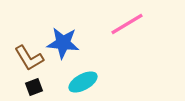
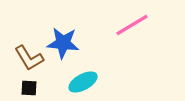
pink line: moved 5 px right, 1 px down
black square: moved 5 px left, 1 px down; rotated 24 degrees clockwise
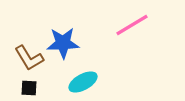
blue star: rotated 8 degrees counterclockwise
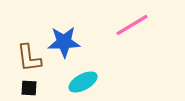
blue star: moved 1 px right, 1 px up
brown L-shape: rotated 24 degrees clockwise
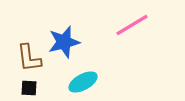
blue star: rotated 12 degrees counterclockwise
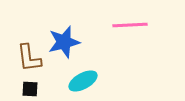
pink line: moved 2 px left; rotated 28 degrees clockwise
cyan ellipse: moved 1 px up
black square: moved 1 px right, 1 px down
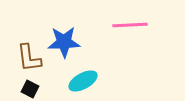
blue star: rotated 12 degrees clockwise
black square: rotated 24 degrees clockwise
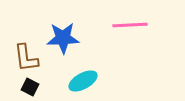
blue star: moved 1 px left, 4 px up
brown L-shape: moved 3 px left
black square: moved 2 px up
